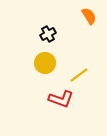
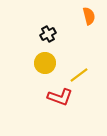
orange semicircle: rotated 18 degrees clockwise
red L-shape: moved 1 px left, 2 px up
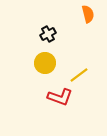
orange semicircle: moved 1 px left, 2 px up
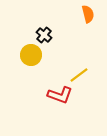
black cross: moved 4 px left, 1 px down; rotated 21 degrees counterclockwise
yellow circle: moved 14 px left, 8 px up
red L-shape: moved 2 px up
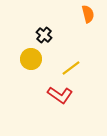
yellow circle: moved 4 px down
yellow line: moved 8 px left, 7 px up
red L-shape: rotated 15 degrees clockwise
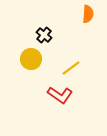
orange semicircle: rotated 18 degrees clockwise
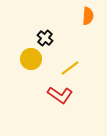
orange semicircle: moved 2 px down
black cross: moved 1 px right, 3 px down
yellow line: moved 1 px left
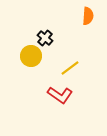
yellow circle: moved 3 px up
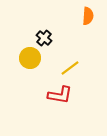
black cross: moved 1 px left
yellow circle: moved 1 px left, 2 px down
red L-shape: rotated 25 degrees counterclockwise
